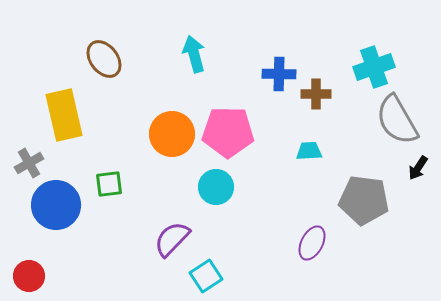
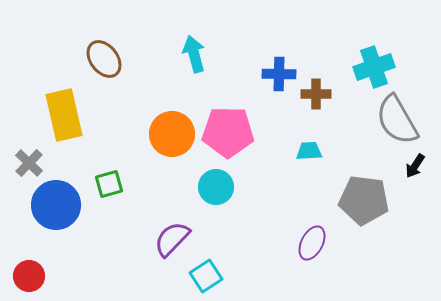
gray cross: rotated 16 degrees counterclockwise
black arrow: moved 3 px left, 2 px up
green square: rotated 8 degrees counterclockwise
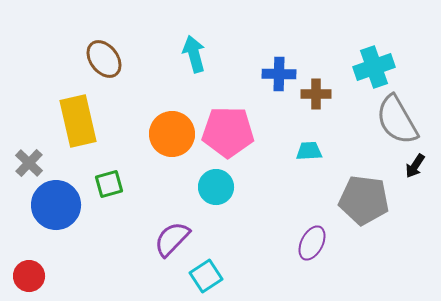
yellow rectangle: moved 14 px right, 6 px down
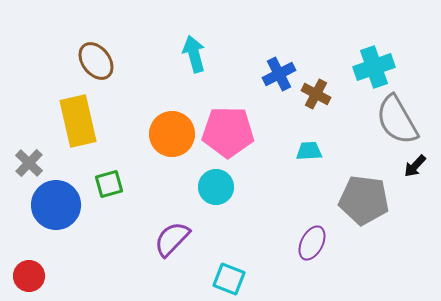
brown ellipse: moved 8 px left, 2 px down
blue cross: rotated 28 degrees counterclockwise
brown cross: rotated 28 degrees clockwise
black arrow: rotated 10 degrees clockwise
cyan square: moved 23 px right, 3 px down; rotated 36 degrees counterclockwise
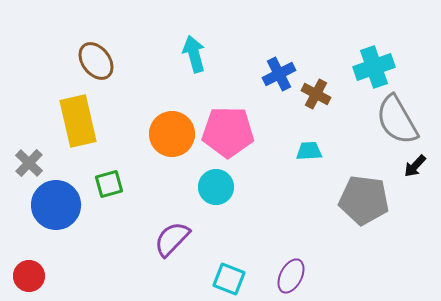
purple ellipse: moved 21 px left, 33 px down
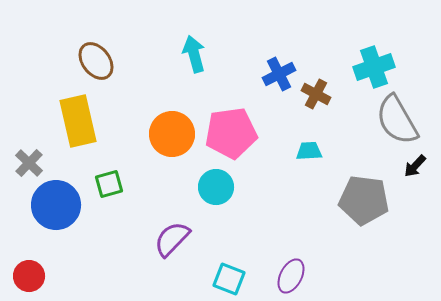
pink pentagon: moved 3 px right, 1 px down; rotated 9 degrees counterclockwise
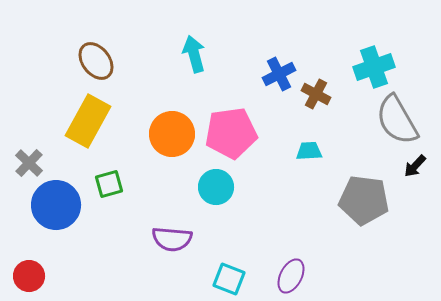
yellow rectangle: moved 10 px right; rotated 42 degrees clockwise
purple semicircle: rotated 129 degrees counterclockwise
